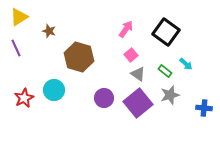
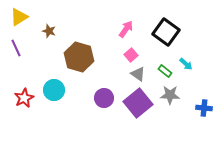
gray star: rotated 18 degrees clockwise
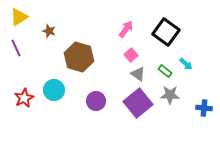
purple circle: moved 8 px left, 3 px down
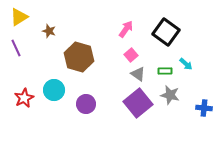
green rectangle: rotated 40 degrees counterclockwise
gray star: rotated 12 degrees clockwise
purple circle: moved 10 px left, 3 px down
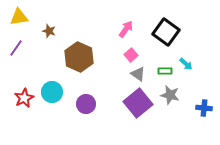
yellow triangle: rotated 24 degrees clockwise
purple line: rotated 60 degrees clockwise
brown hexagon: rotated 8 degrees clockwise
cyan circle: moved 2 px left, 2 px down
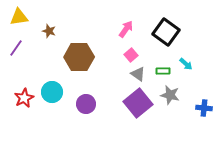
brown hexagon: rotated 24 degrees counterclockwise
green rectangle: moved 2 px left
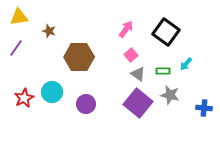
cyan arrow: rotated 88 degrees clockwise
purple square: rotated 12 degrees counterclockwise
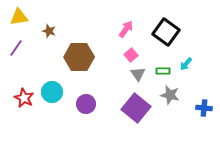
gray triangle: rotated 21 degrees clockwise
red star: rotated 18 degrees counterclockwise
purple square: moved 2 px left, 5 px down
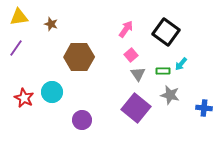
brown star: moved 2 px right, 7 px up
cyan arrow: moved 5 px left
purple circle: moved 4 px left, 16 px down
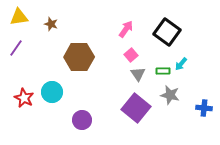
black square: moved 1 px right
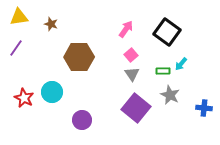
gray triangle: moved 6 px left
gray star: rotated 12 degrees clockwise
